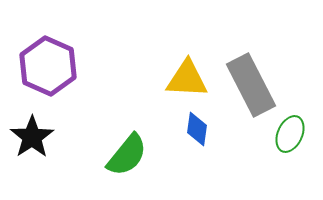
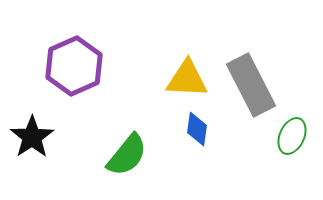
purple hexagon: moved 26 px right; rotated 12 degrees clockwise
green ellipse: moved 2 px right, 2 px down
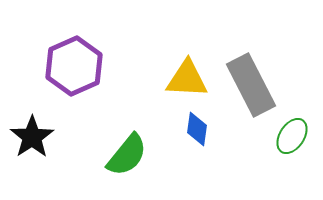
green ellipse: rotated 9 degrees clockwise
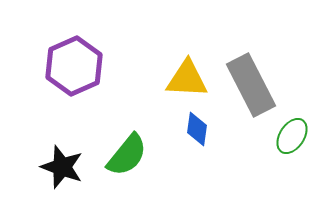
black star: moved 30 px right, 30 px down; rotated 18 degrees counterclockwise
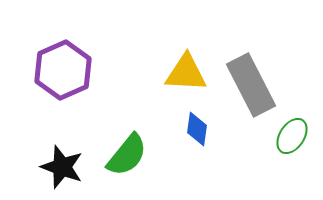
purple hexagon: moved 11 px left, 4 px down
yellow triangle: moved 1 px left, 6 px up
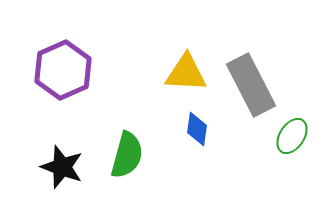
green semicircle: rotated 24 degrees counterclockwise
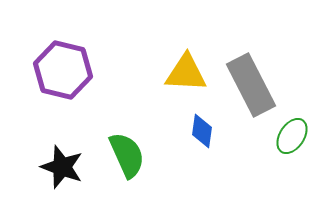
purple hexagon: rotated 22 degrees counterclockwise
blue diamond: moved 5 px right, 2 px down
green semicircle: rotated 39 degrees counterclockwise
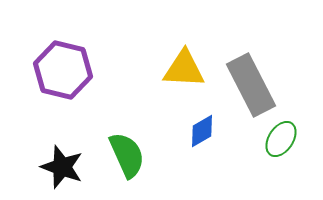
yellow triangle: moved 2 px left, 4 px up
blue diamond: rotated 52 degrees clockwise
green ellipse: moved 11 px left, 3 px down
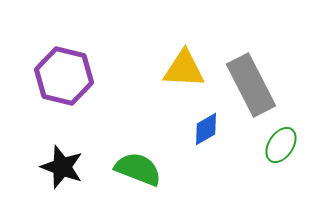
purple hexagon: moved 1 px right, 6 px down
blue diamond: moved 4 px right, 2 px up
green ellipse: moved 6 px down
green semicircle: moved 11 px right, 14 px down; rotated 45 degrees counterclockwise
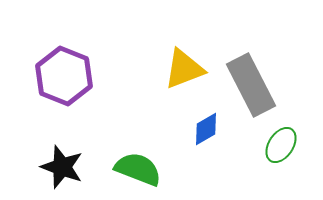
yellow triangle: rotated 24 degrees counterclockwise
purple hexagon: rotated 8 degrees clockwise
